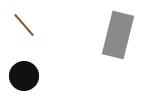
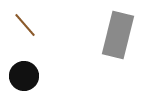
brown line: moved 1 px right
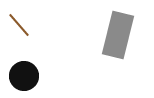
brown line: moved 6 px left
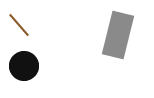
black circle: moved 10 px up
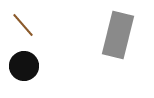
brown line: moved 4 px right
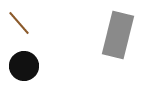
brown line: moved 4 px left, 2 px up
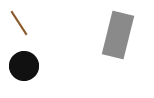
brown line: rotated 8 degrees clockwise
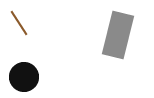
black circle: moved 11 px down
